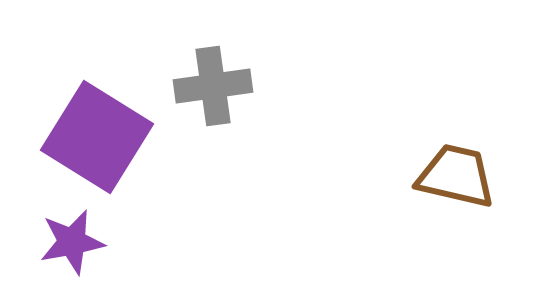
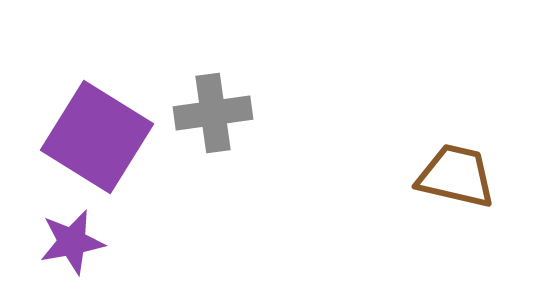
gray cross: moved 27 px down
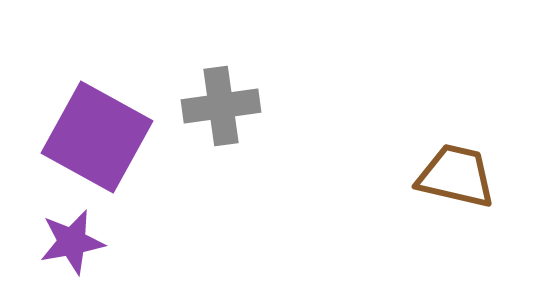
gray cross: moved 8 px right, 7 px up
purple square: rotated 3 degrees counterclockwise
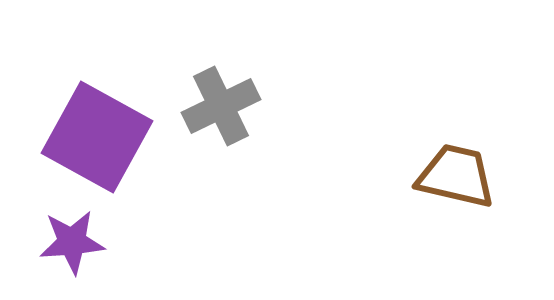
gray cross: rotated 18 degrees counterclockwise
purple star: rotated 6 degrees clockwise
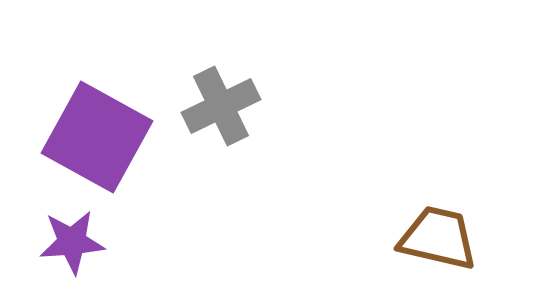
brown trapezoid: moved 18 px left, 62 px down
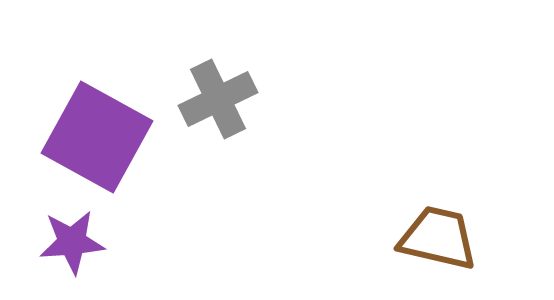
gray cross: moved 3 px left, 7 px up
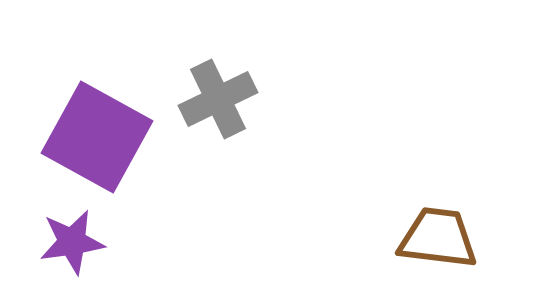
brown trapezoid: rotated 6 degrees counterclockwise
purple star: rotated 4 degrees counterclockwise
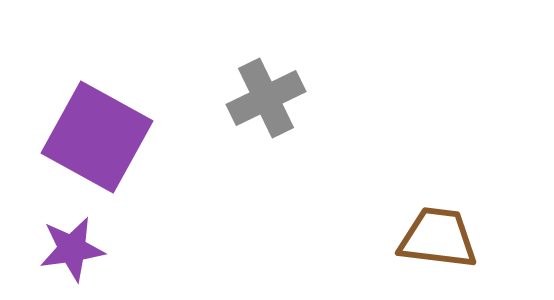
gray cross: moved 48 px right, 1 px up
purple star: moved 7 px down
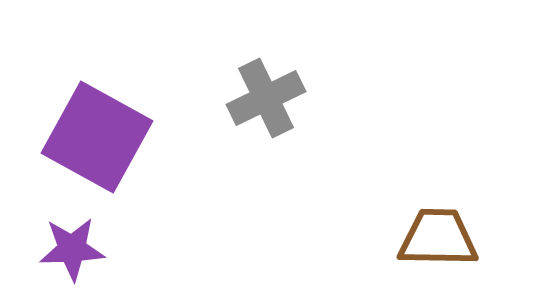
brown trapezoid: rotated 6 degrees counterclockwise
purple star: rotated 6 degrees clockwise
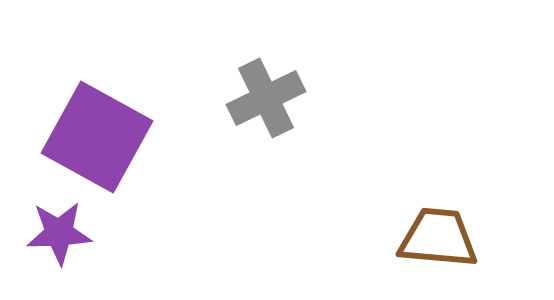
brown trapezoid: rotated 4 degrees clockwise
purple star: moved 13 px left, 16 px up
